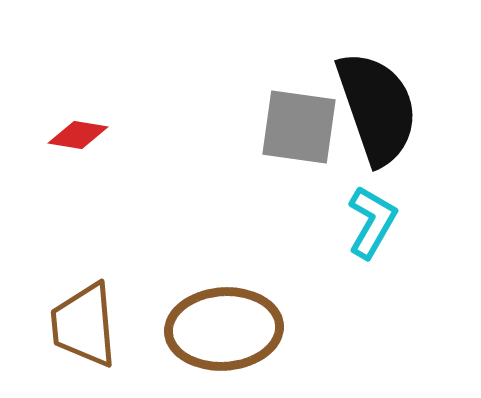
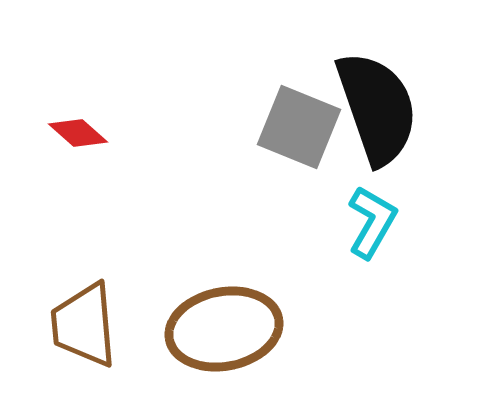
gray square: rotated 14 degrees clockwise
red diamond: moved 2 px up; rotated 32 degrees clockwise
brown ellipse: rotated 7 degrees counterclockwise
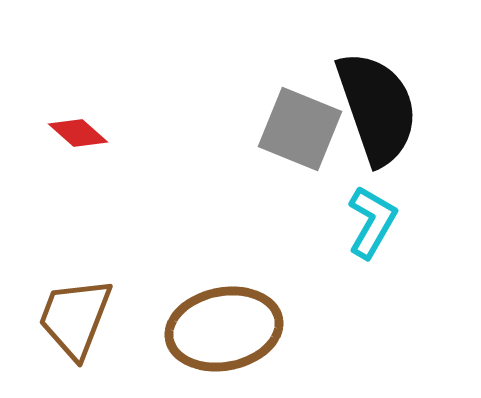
gray square: moved 1 px right, 2 px down
brown trapezoid: moved 9 px left, 7 px up; rotated 26 degrees clockwise
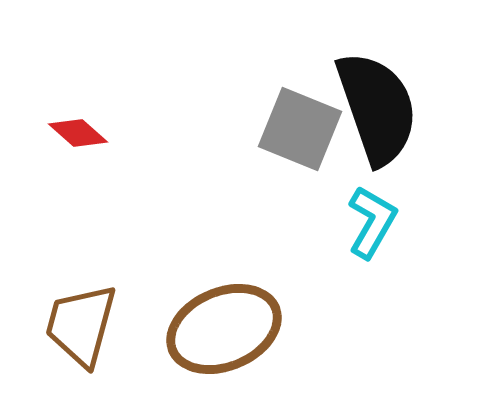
brown trapezoid: moved 6 px right, 7 px down; rotated 6 degrees counterclockwise
brown ellipse: rotated 12 degrees counterclockwise
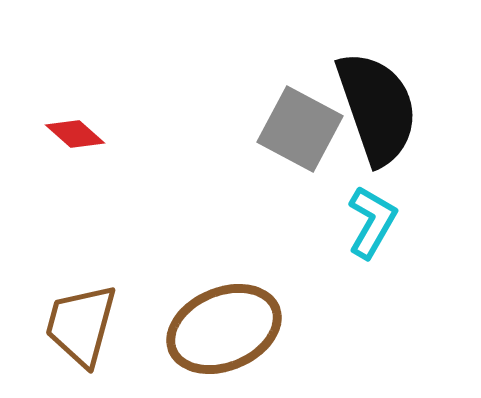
gray square: rotated 6 degrees clockwise
red diamond: moved 3 px left, 1 px down
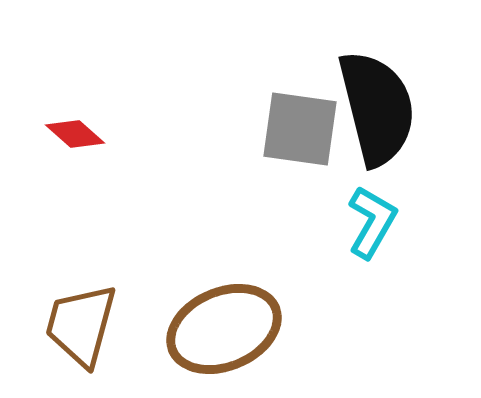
black semicircle: rotated 5 degrees clockwise
gray square: rotated 20 degrees counterclockwise
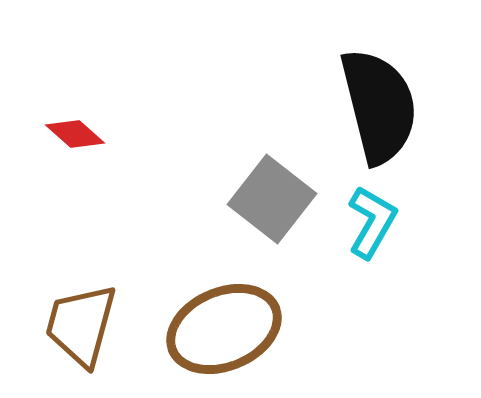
black semicircle: moved 2 px right, 2 px up
gray square: moved 28 px left, 70 px down; rotated 30 degrees clockwise
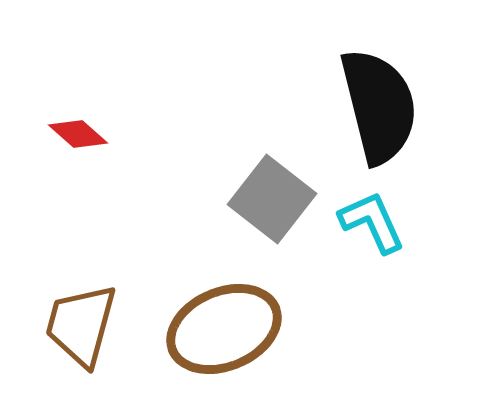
red diamond: moved 3 px right
cyan L-shape: rotated 54 degrees counterclockwise
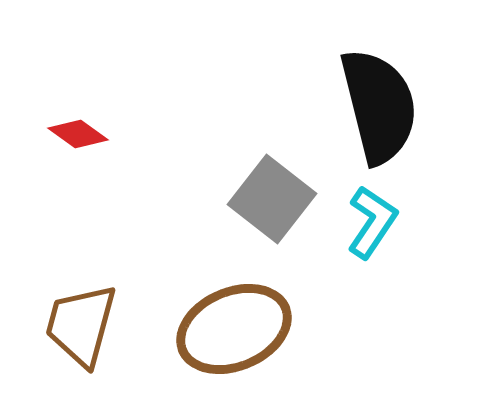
red diamond: rotated 6 degrees counterclockwise
cyan L-shape: rotated 58 degrees clockwise
brown ellipse: moved 10 px right
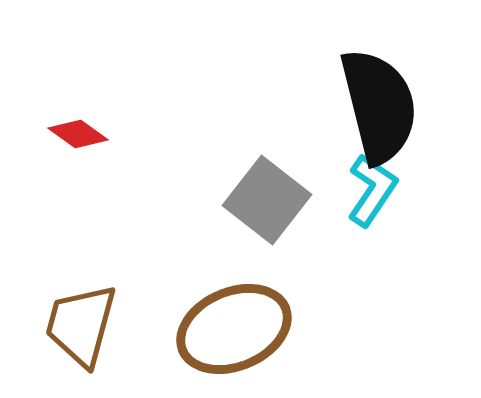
gray square: moved 5 px left, 1 px down
cyan L-shape: moved 32 px up
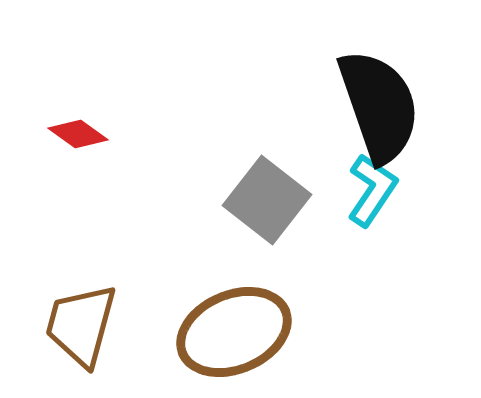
black semicircle: rotated 5 degrees counterclockwise
brown ellipse: moved 3 px down
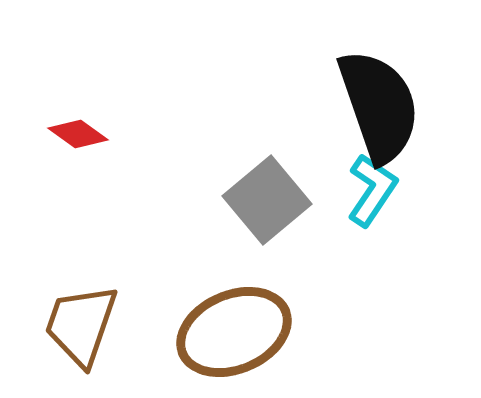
gray square: rotated 12 degrees clockwise
brown trapezoid: rotated 4 degrees clockwise
